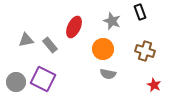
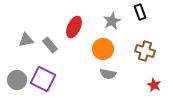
gray star: rotated 24 degrees clockwise
gray circle: moved 1 px right, 2 px up
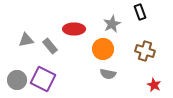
gray star: moved 3 px down
red ellipse: moved 2 px down; rotated 65 degrees clockwise
gray rectangle: moved 1 px down
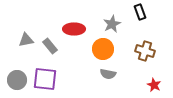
purple square: moved 2 px right; rotated 20 degrees counterclockwise
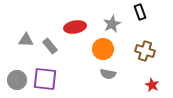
red ellipse: moved 1 px right, 2 px up; rotated 10 degrees counterclockwise
gray triangle: rotated 14 degrees clockwise
red star: moved 2 px left
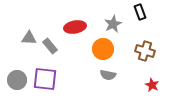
gray star: moved 1 px right
gray triangle: moved 3 px right, 2 px up
gray semicircle: moved 1 px down
